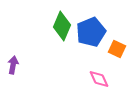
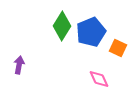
green diamond: rotated 8 degrees clockwise
orange square: moved 1 px right, 1 px up
purple arrow: moved 6 px right
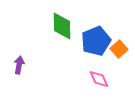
green diamond: rotated 32 degrees counterclockwise
blue pentagon: moved 5 px right, 9 px down
orange square: moved 1 px right, 1 px down; rotated 24 degrees clockwise
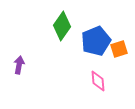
green diamond: rotated 36 degrees clockwise
orange square: rotated 24 degrees clockwise
pink diamond: moved 1 px left, 2 px down; rotated 20 degrees clockwise
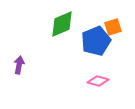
green diamond: moved 2 px up; rotated 32 degrees clockwise
orange square: moved 6 px left, 22 px up
pink diamond: rotated 70 degrees counterclockwise
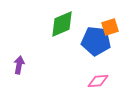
orange square: moved 3 px left
blue pentagon: rotated 28 degrees clockwise
pink diamond: rotated 20 degrees counterclockwise
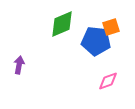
orange square: moved 1 px right
pink diamond: moved 10 px right; rotated 15 degrees counterclockwise
